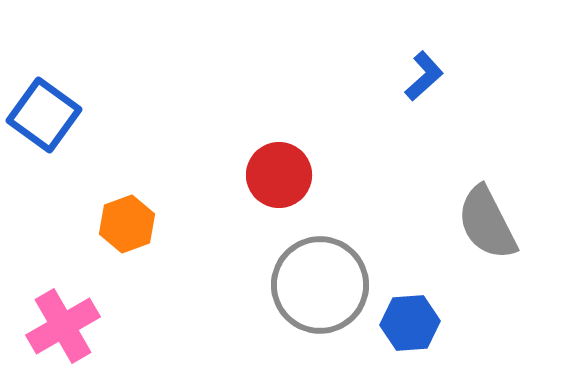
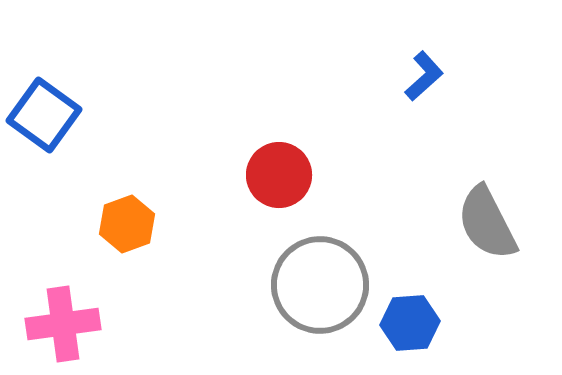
pink cross: moved 2 px up; rotated 22 degrees clockwise
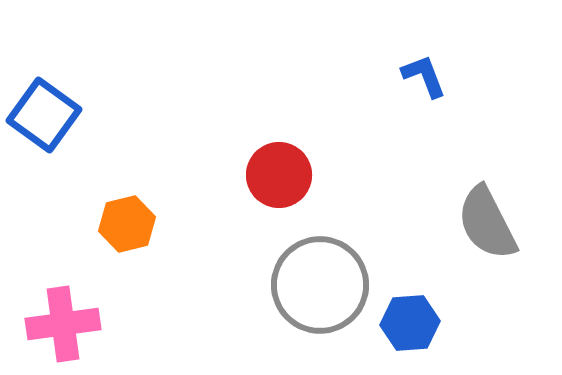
blue L-shape: rotated 69 degrees counterclockwise
orange hexagon: rotated 6 degrees clockwise
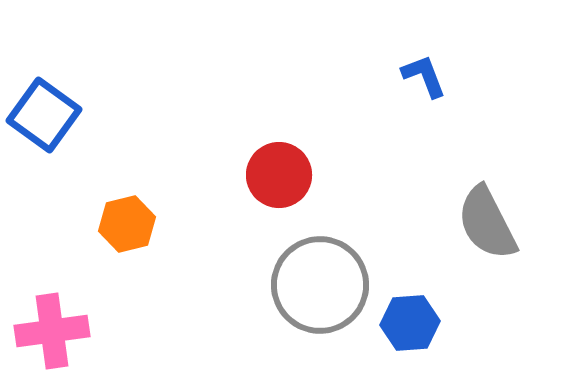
pink cross: moved 11 px left, 7 px down
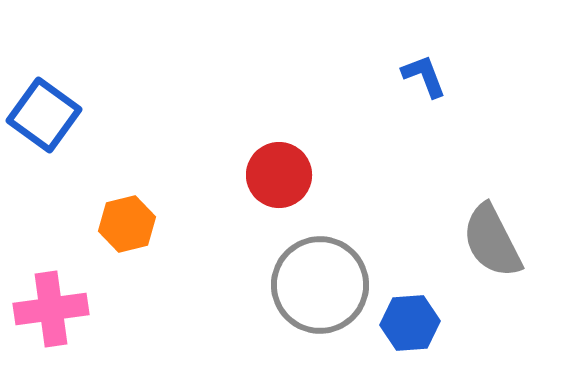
gray semicircle: moved 5 px right, 18 px down
pink cross: moved 1 px left, 22 px up
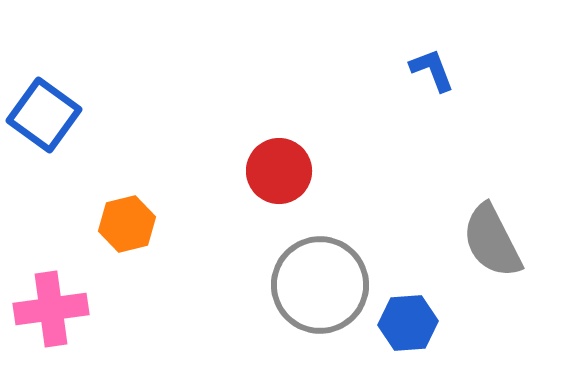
blue L-shape: moved 8 px right, 6 px up
red circle: moved 4 px up
blue hexagon: moved 2 px left
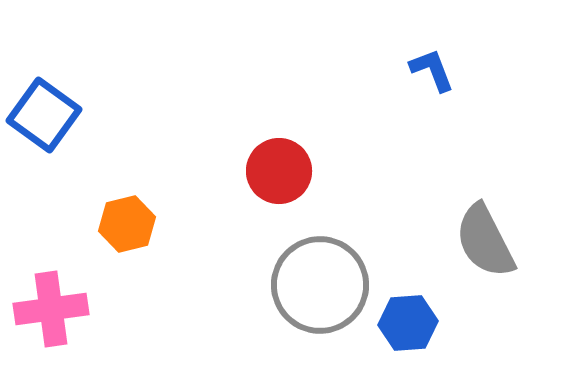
gray semicircle: moved 7 px left
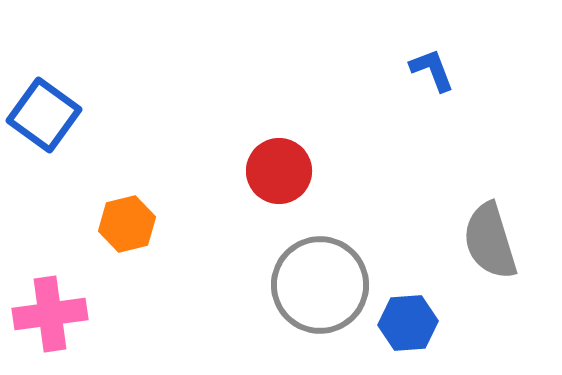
gray semicircle: moved 5 px right; rotated 10 degrees clockwise
pink cross: moved 1 px left, 5 px down
